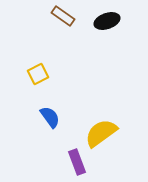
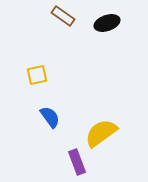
black ellipse: moved 2 px down
yellow square: moved 1 px left, 1 px down; rotated 15 degrees clockwise
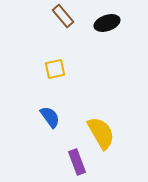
brown rectangle: rotated 15 degrees clockwise
yellow square: moved 18 px right, 6 px up
yellow semicircle: rotated 96 degrees clockwise
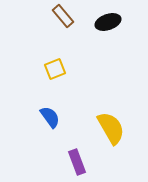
black ellipse: moved 1 px right, 1 px up
yellow square: rotated 10 degrees counterclockwise
yellow semicircle: moved 10 px right, 5 px up
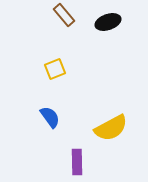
brown rectangle: moved 1 px right, 1 px up
yellow semicircle: rotated 92 degrees clockwise
purple rectangle: rotated 20 degrees clockwise
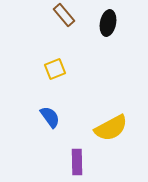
black ellipse: moved 1 px down; rotated 60 degrees counterclockwise
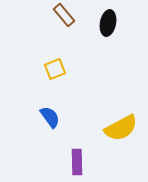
yellow semicircle: moved 10 px right
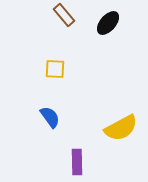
black ellipse: rotated 30 degrees clockwise
yellow square: rotated 25 degrees clockwise
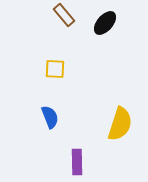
black ellipse: moved 3 px left
blue semicircle: rotated 15 degrees clockwise
yellow semicircle: moved 1 px left, 4 px up; rotated 44 degrees counterclockwise
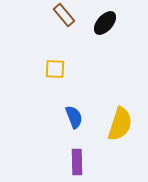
blue semicircle: moved 24 px right
